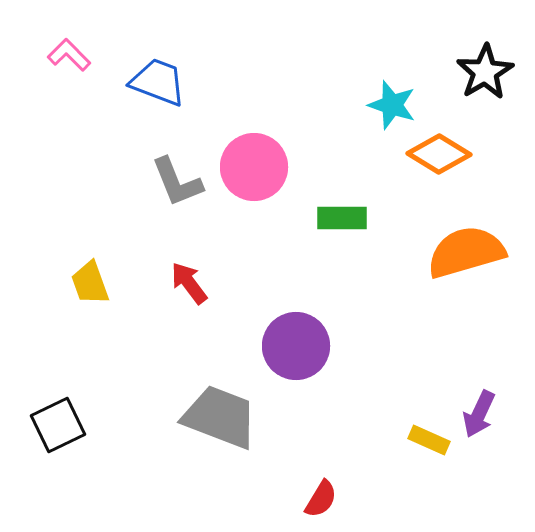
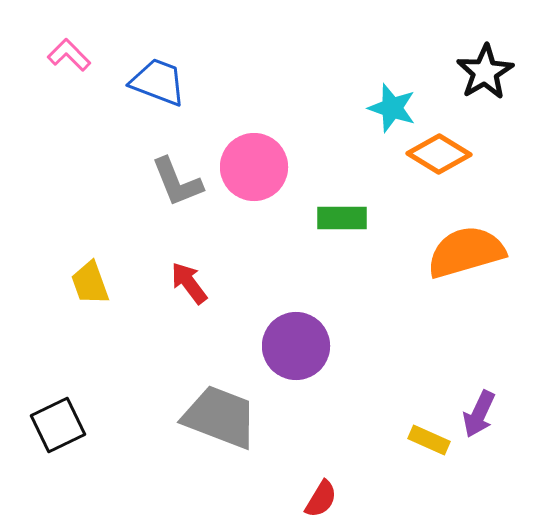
cyan star: moved 3 px down
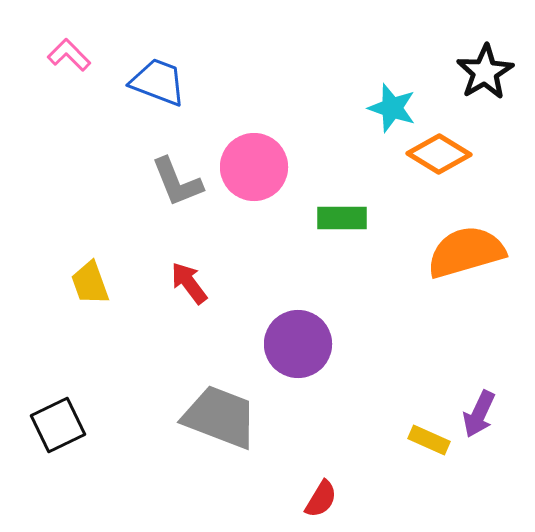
purple circle: moved 2 px right, 2 px up
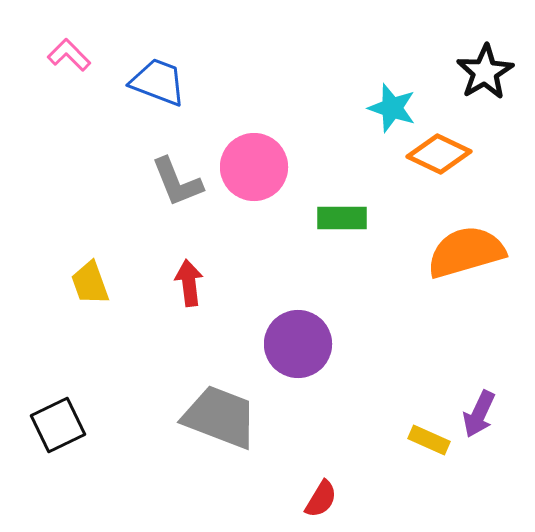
orange diamond: rotated 6 degrees counterclockwise
red arrow: rotated 30 degrees clockwise
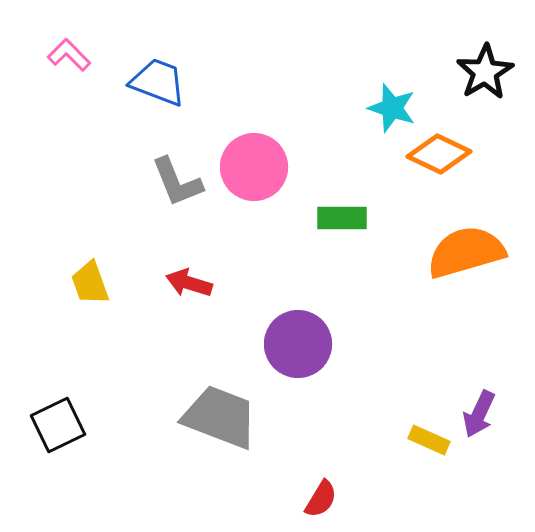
red arrow: rotated 66 degrees counterclockwise
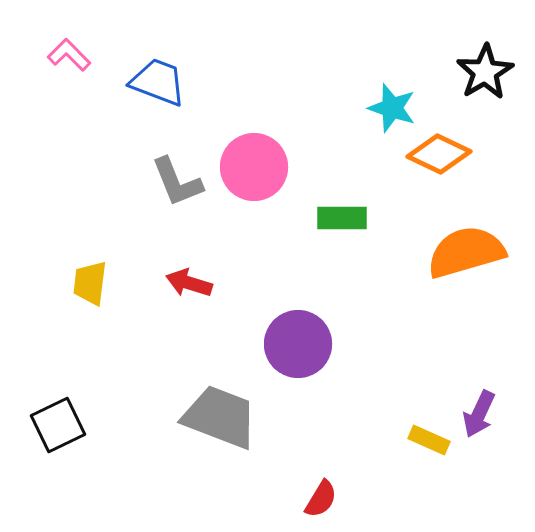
yellow trapezoid: rotated 27 degrees clockwise
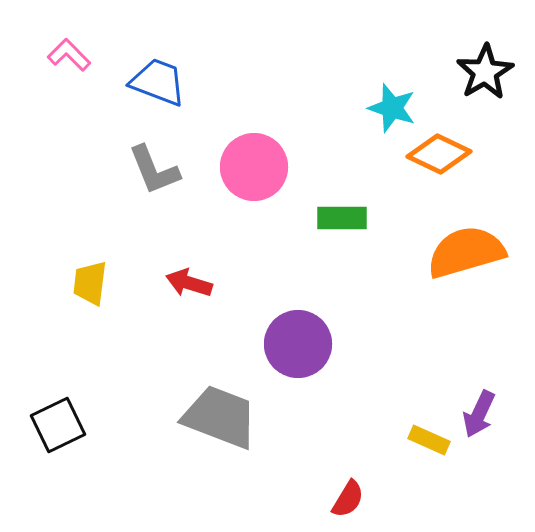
gray L-shape: moved 23 px left, 12 px up
red semicircle: moved 27 px right
